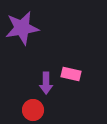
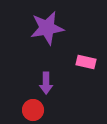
purple star: moved 25 px right
pink rectangle: moved 15 px right, 12 px up
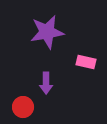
purple star: moved 4 px down
red circle: moved 10 px left, 3 px up
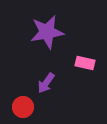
pink rectangle: moved 1 px left, 1 px down
purple arrow: rotated 35 degrees clockwise
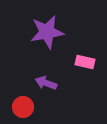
pink rectangle: moved 1 px up
purple arrow: rotated 75 degrees clockwise
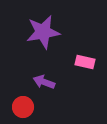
purple star: moved 4 px left
purple arrow: moved 2 px left, 1 px up
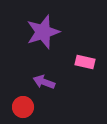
purple star: rotated 8 degrees counterclockwise
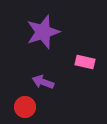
purple arrow: moved 1 px left
red circle: moved 2 px right
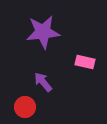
purple star: rotated 12 degrees clockwise
purple arrow: rotated 30 degrees clockwise
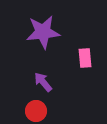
pink rectangle: moved 4 px up; rotated 72 degrees clockwise
red circle: moved 11 px right, 4 px down
